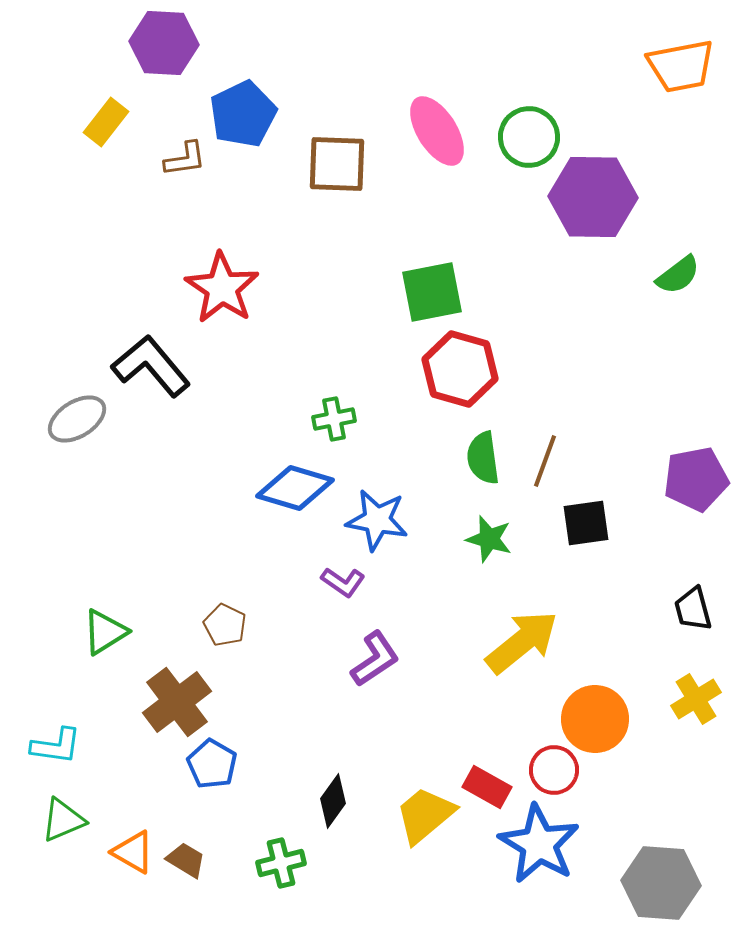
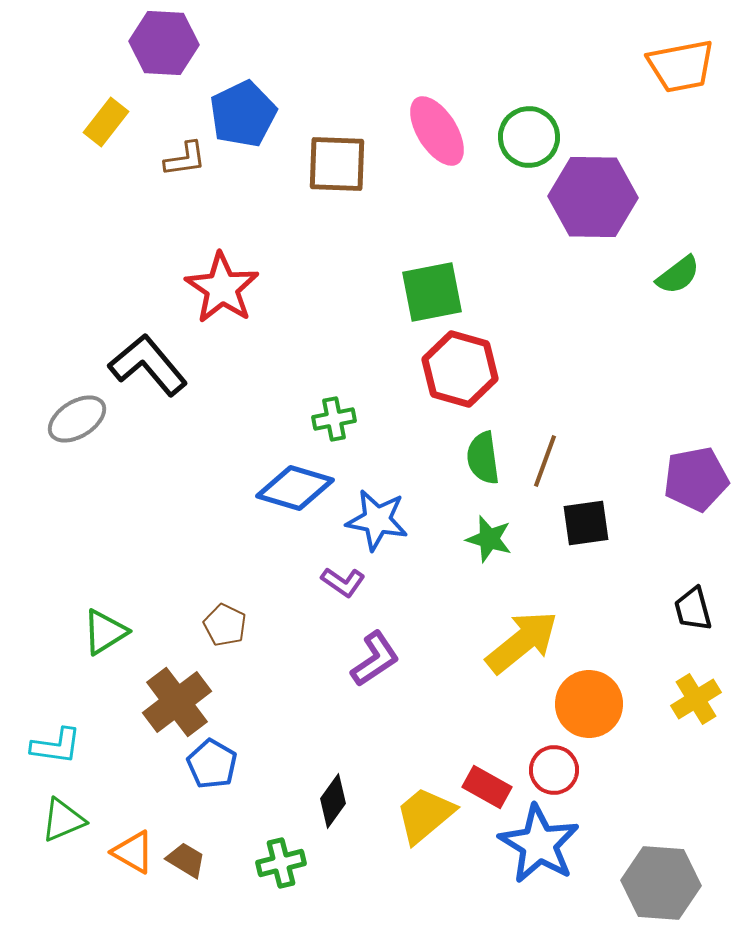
black L-shape at (151, 366): moved 3 px left, 1 px up
orange circle at (595, 719): moved 6 px left, 15 px up
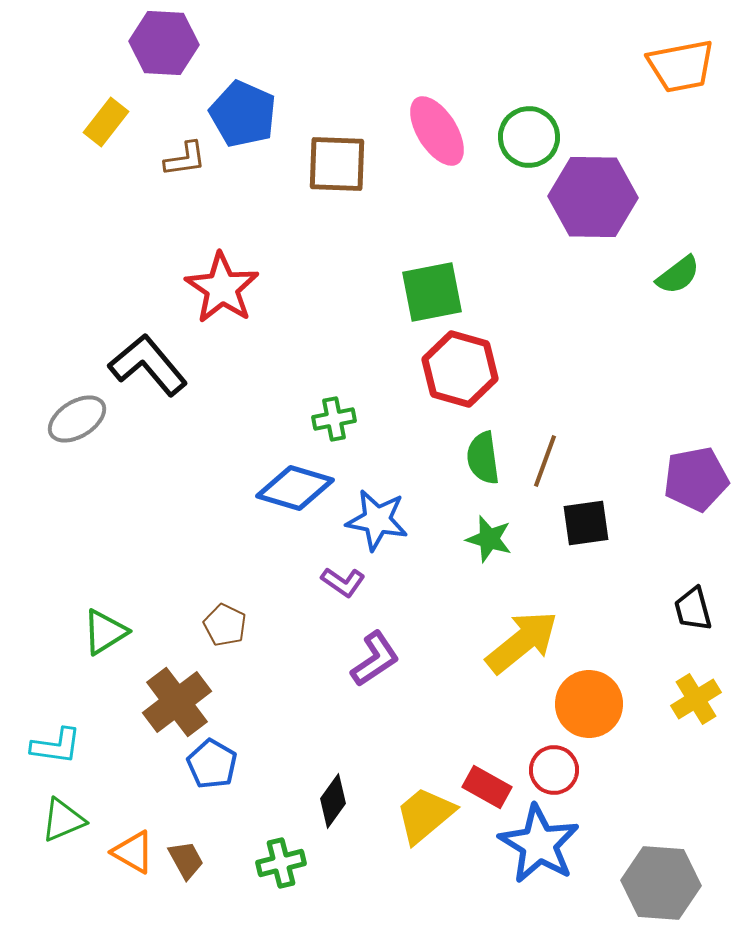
blue pentagon at (243, 114): rotated 22 degrees counterclockwise
brown trapezoid at (186, 860): rotated 30 degrees clockwise
